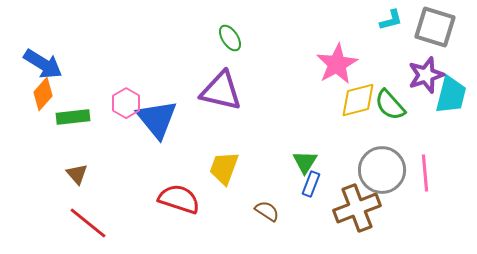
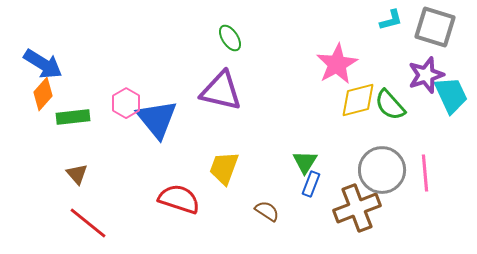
cyan trapezoid: rotated 39 degrees counterclockwise
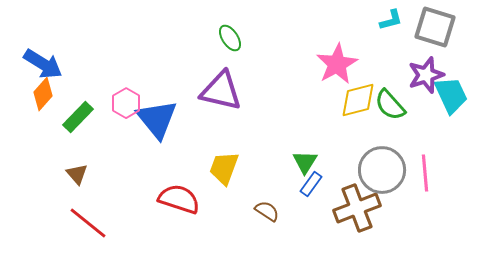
green rectangle: moved 5 px right; rotated 40 degrees counterclockwise
blue rectangle: rotated 15 degrees clockwise
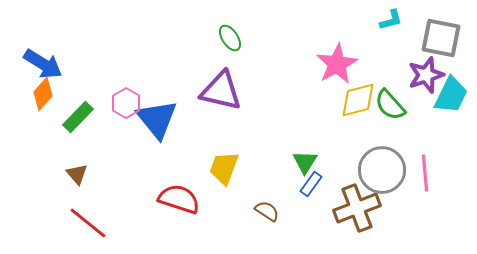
gray square: moved 6 px right, 11 px down; rotated 6 degrees counterclockwise
cyan trapezoid: rotated 51 degrees clockwise
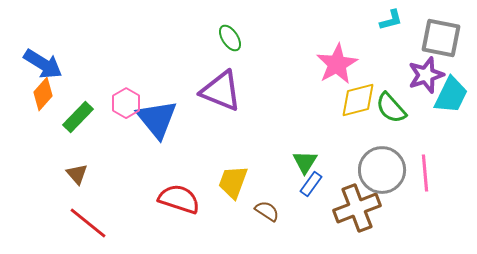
purple triangle: rotated 9 degrees clockwise
green semicircle: moved 1 px right, 3 px down
yellow trapezoid: moved 9 px right, 14 px down
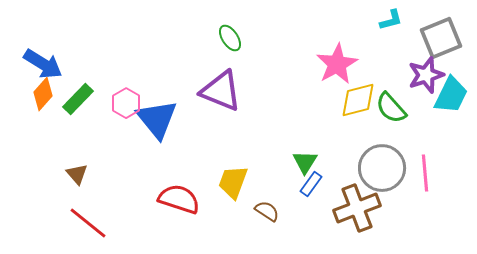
gray square: rotated 33 degrees counterclockwise
green rectangle: moved 18 px up
gray circle: moved 2 px up
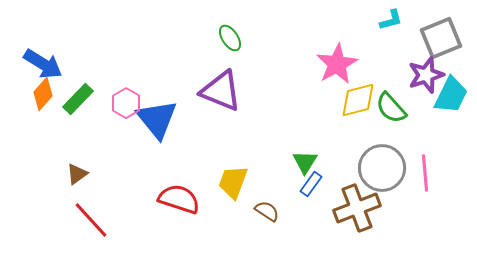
brown triangle: rotated 35 degrees clockwise
red line: moved 3 px right, 3 px up; rotated 9 degrees clockwise
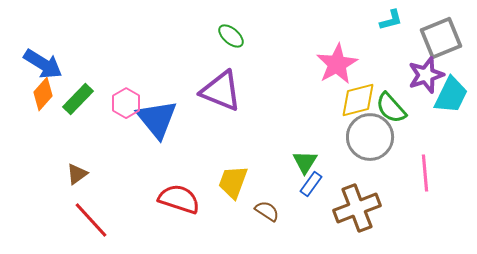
green ellipse: moved 1 px right, 2 px up; rotated 16 degrees counterclockwise
gray circle: moved 12 px left, 31 px up
